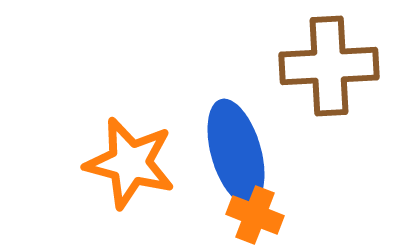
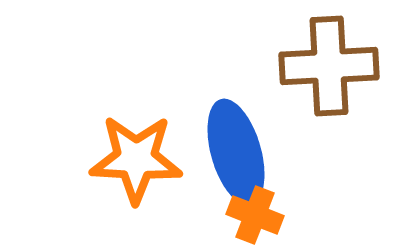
orange star: moved 6 px right, 4 px up; rotated 12 degrees counterclockwise
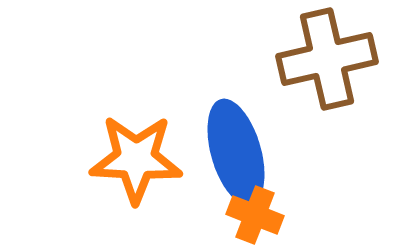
brown cross: moved 2 px left, 7 px up; rotated 10 degrees counterclockwise
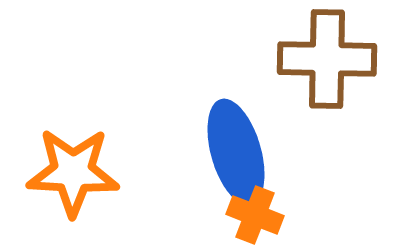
brown cross: rotated 14 degrees clockwise
orange star: moved 63 px left, 13 px down
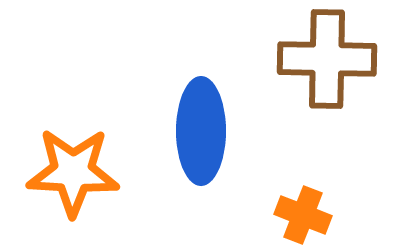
blue ellipse: moved 35 px left, 21 px up; rotated 16 degrees clockwise
orange cross: moved 48 px right
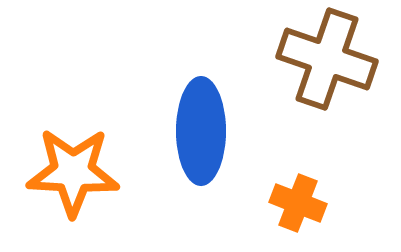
brown cross: rotated 18 degrees clockwise
orange cross: moved 5 px left, 12 px up
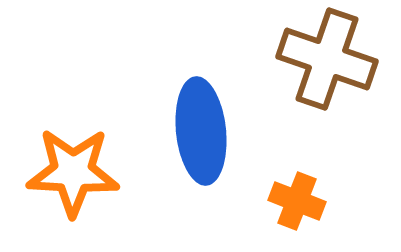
blue ellipse: rotated 6 degrees counterclockwise
orange cross: moved 1 px left, 2 px up
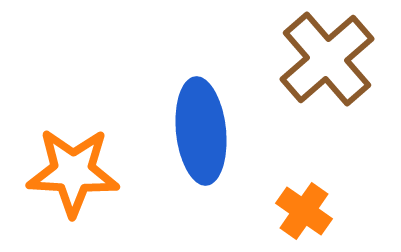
brown cross: rotated 30 degrees clockwise
orange cross: moved 7 px right, 10 px down; rotated 14 degrees clockwise
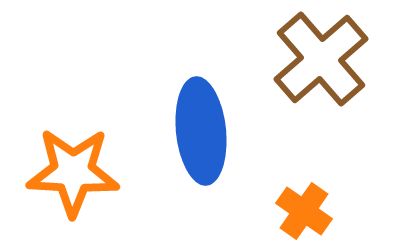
brown cross: moved 6 px left
